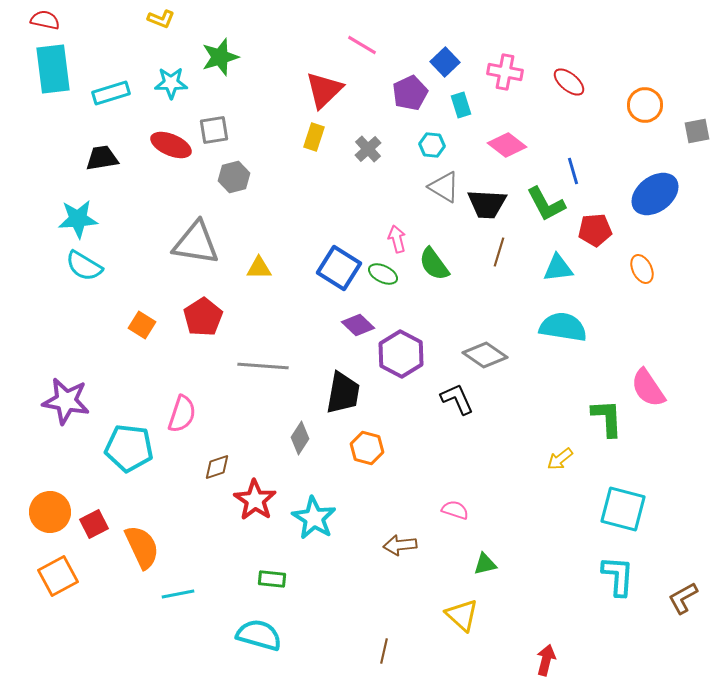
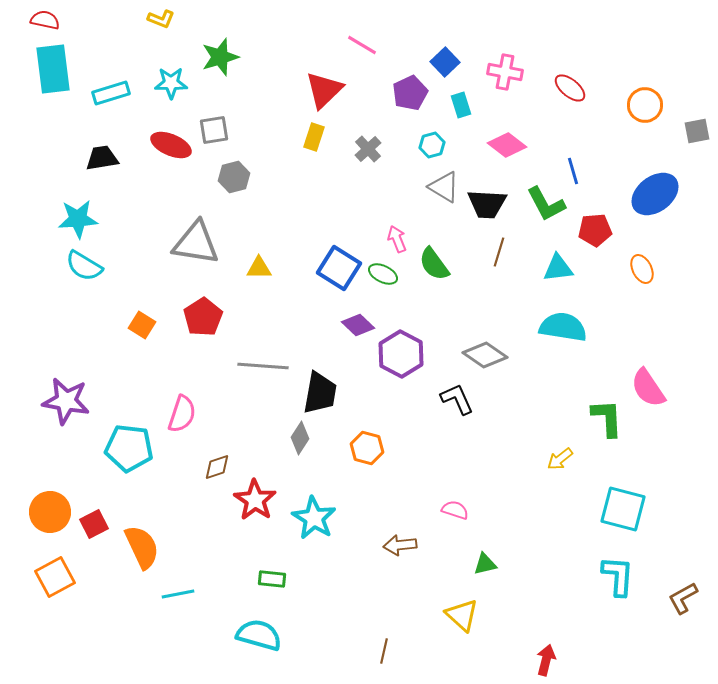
red ellipse at (569, 82): moved 1 px right, 6 px down
cyan hexagon at (432, 145): rotated 20 degrees counterclockwise
pink arrow at (397, 239): rotated 8 degrees counterclockwise
black trapezoid at (343, 393): moved 23 px left
orange square at (58, 576): moved 3 px left, 1 px down
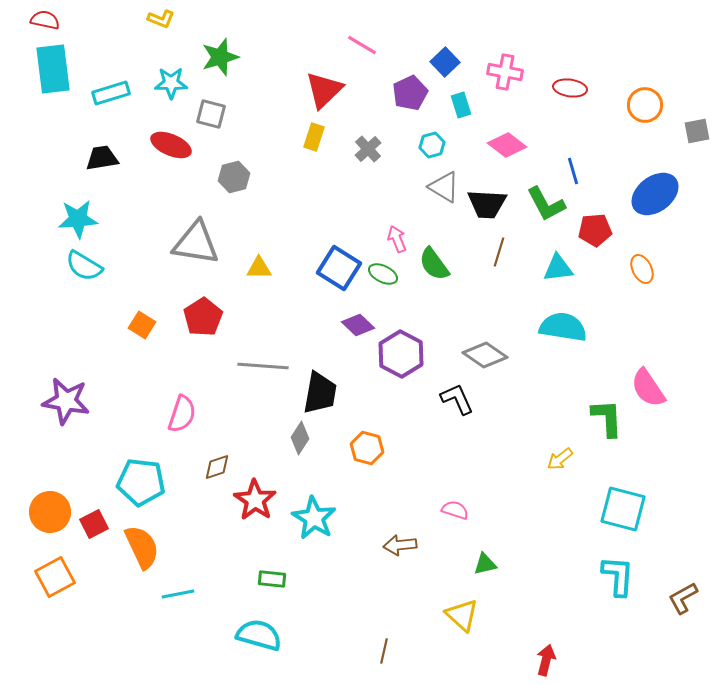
red ellipse at (570, 88): rotated 32 degrees counterclockwise
gray square at (214, 130): moved 3 px left, 16 px up; rotated 24 degrees clockwise
cyan pentagon at (129, 448): moved 12 px right, 34 px down
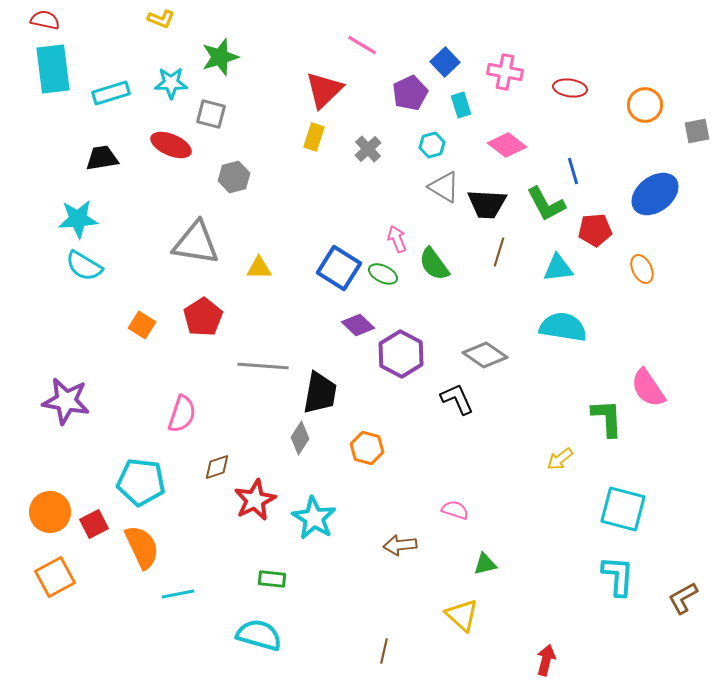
red star at (255, 500): rotated 12 degrees clockwise
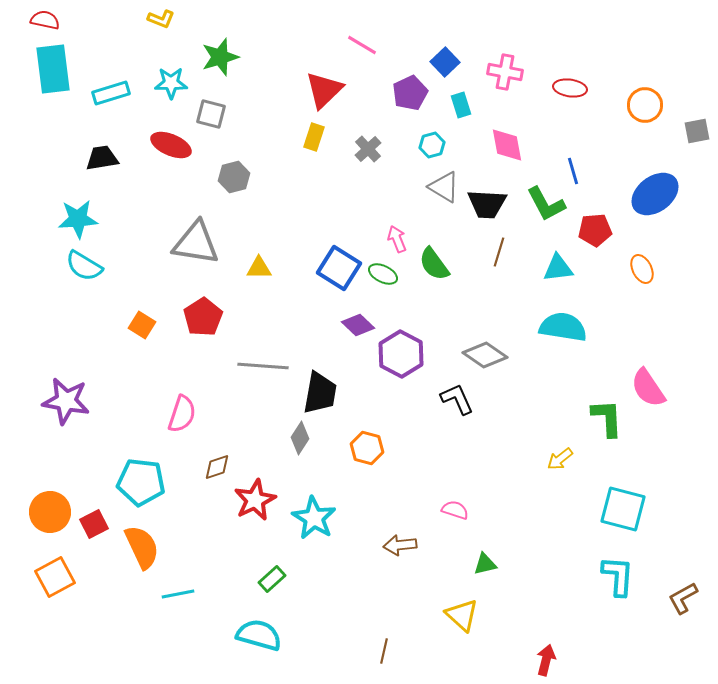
pink diamond at (507, 145): rotated 42 degrees clockwise
green rectangle at (272, 579): rotated 48 degrees counterclockwise
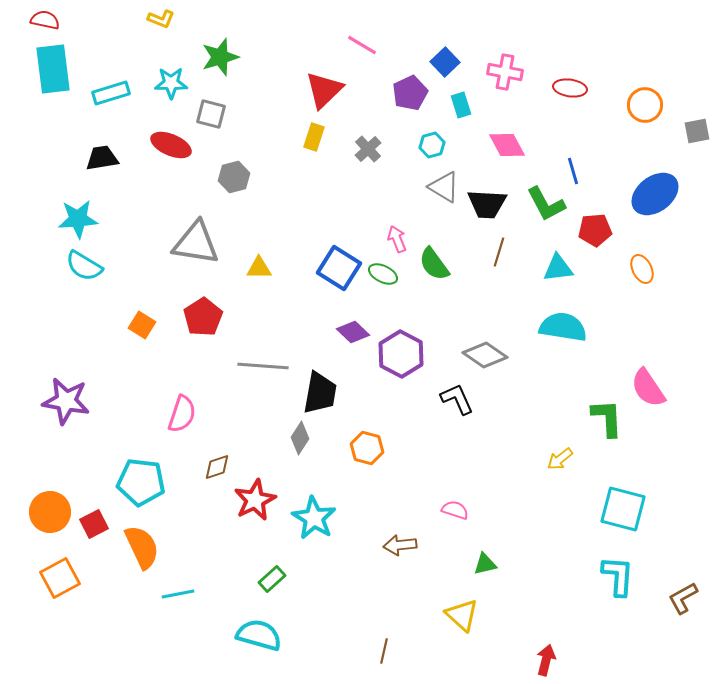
pink diamond at (507, 145): rotated 18 degrees counterclockwise
purple diamond at (358, 325): moved 5 px left, 7 px down
orange square at (55, 577): moved 5 px right, 1 px down
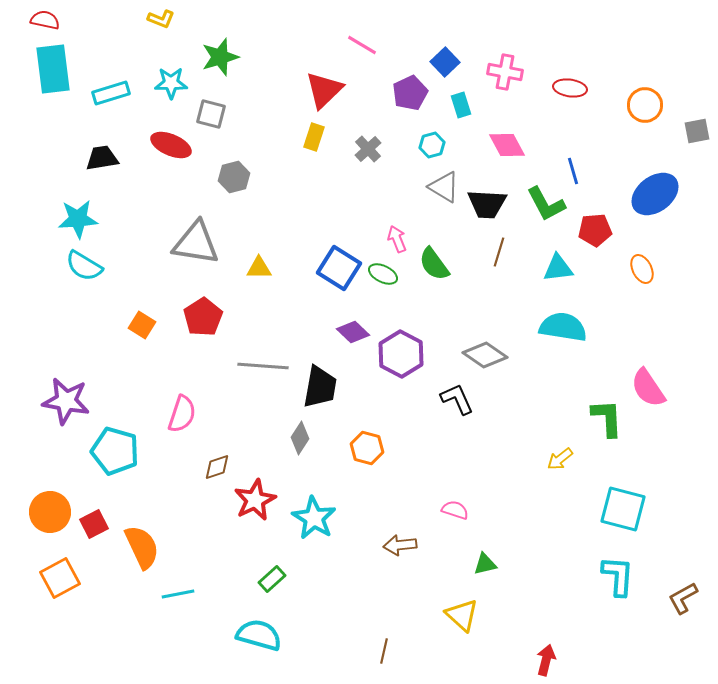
black trapezoid at (320, 393): moved 6 px up
cyan pentagon at (141, 482): moved 26 px left, 31 px up; rotated 9 degrees clockwise
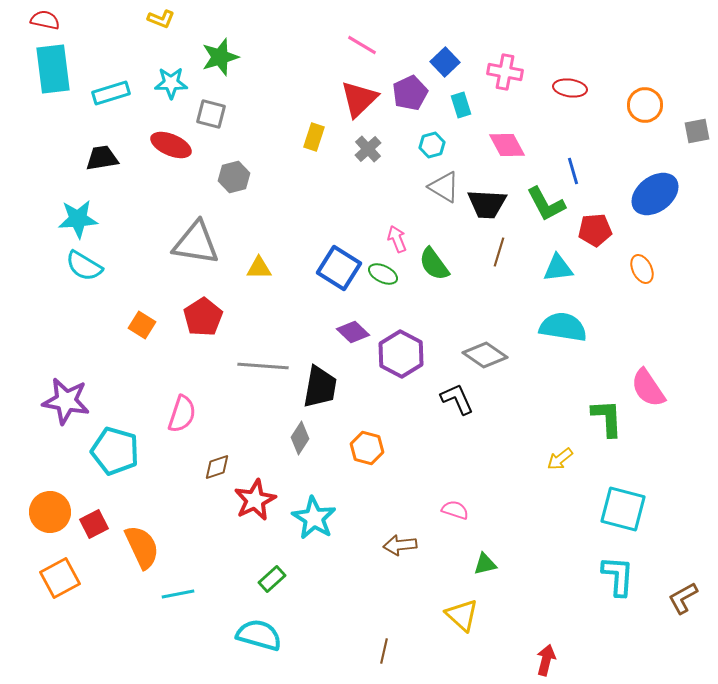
red triangle at (324, 90): moved 35 px right, 9 px down
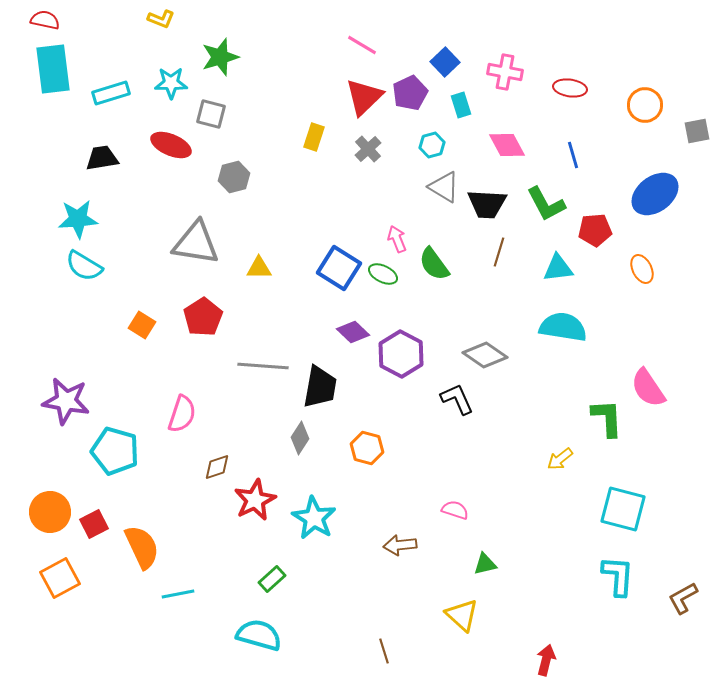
red triangle at (359, 99): moved 5 px right, 2 px up
blue line at (573, 171): moved 16 px up
brown line at (384, 651): rotated 30 degrees counterclockwise
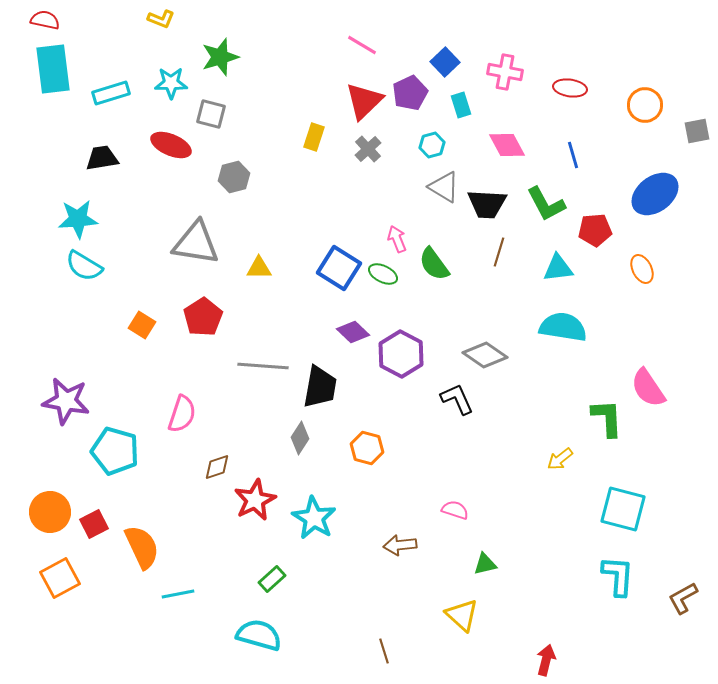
red triangle at (364, 97): moved 4 px down
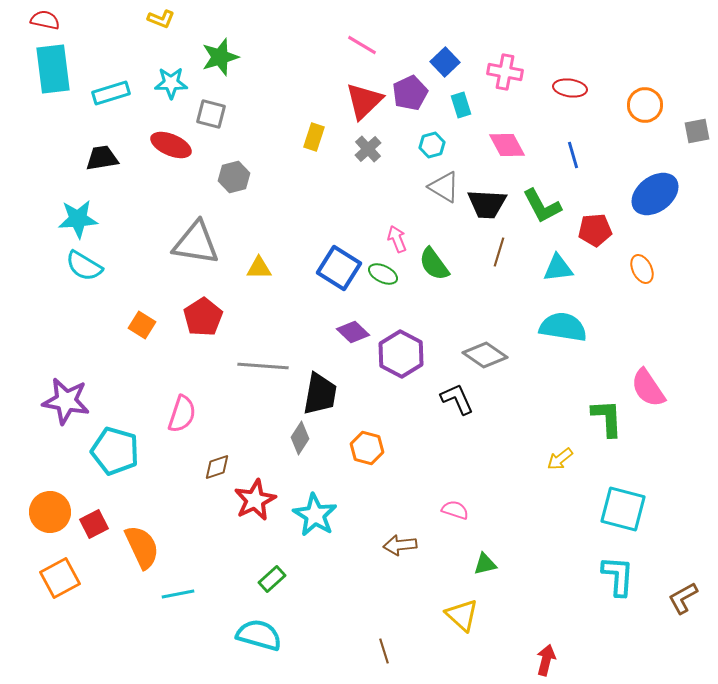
green L-shape at (546, 204): moved 4 px left, 2 px down
black trapezoid at (320, 387): moved 7 px down
cyan star at (314, 518): moved 1 px right, 3 px up
